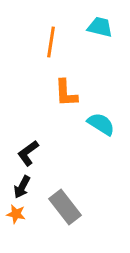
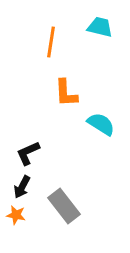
black L-shape: rotated 12 degrees clockwise
gray rectangle: moved 1 px left, 1 px up
orange star: moved 1 px down
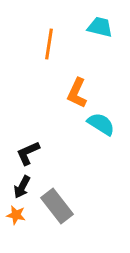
orange line: moved 2 px left, 2 px down
orange L-shape: moved 11 px right; rotated 28 degrees clockwise
gray rectangle: moved 7 px left
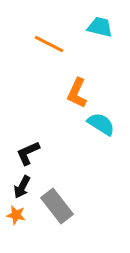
orange line: rotated 72 degrees counterclockwise
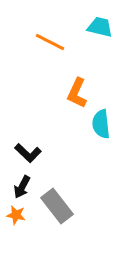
orange line: moved 1 px right, 2 px up
cyan semicircle: rotated 128 degrees counterclockwise
black L-shape: rotated 112 degrees counterclockwise
